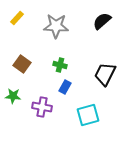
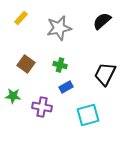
yellow rectangle: moved 4 px right
gray star: moved 3 px right, 2 px down; rotated 15 degrees counterclockwise
brown square: moved 4 px right
blue rectangle: moved 1 px right; rotated 32 degrees clockwise
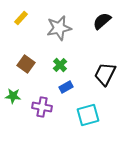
green cross: rotated 32 degrees clockwise
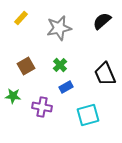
brown square: moved 2 px down; rotated 24 degrees clockwise
black trapezoid: rotated 50 degrees counterclockwise
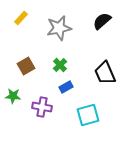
black trapezoid: moved 1 px up
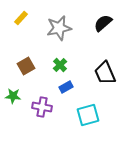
black semicircle: moved 1 px right, 2 px down
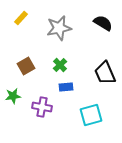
black semicircle: rotated 72 degrees clockwise
blue rectangle: rotated 24 degrees clockwise
green star: rotated 14 degrees counterclockwise
cyan square: moved 3 px right
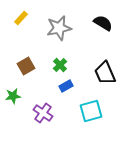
blue rectangle: moved 1 px up; rotated 24 degrees counterclockwise
purple cross: moved 1 px right, 6 px down; rotated 24 degrees clockwise
cyan square: moved 4 px up
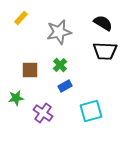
gray star: moved 4 px down
brown square: moved 4 px right, 4 px down; rotated 30 degrees clockwise
black trapezoid: moved 22 px up; rotated 65 degrees counterclockwise
blue rectangle: moved 1 px left
green star: moved 3 px right, 2 px down
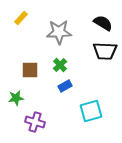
gray star: rotated 10 degrees clockwise
purple cross: moved 8 px left, 9 px down; rotated 18 degrees counterclockwise
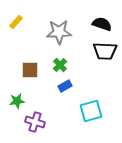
yellow rectangle: moved 5 px left, 4 px down
black semicircle: moved 1 px left, 1 px down; rotated 12 degrees counterclockwise
green star: moved 1 px right, 3 px down
